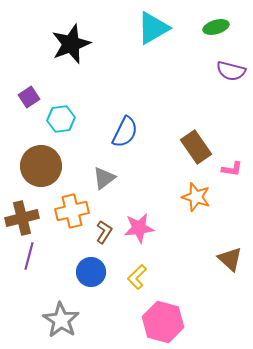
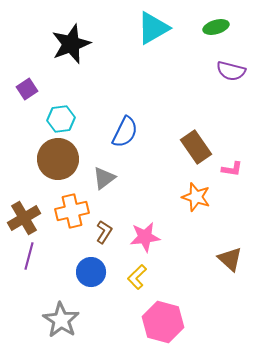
purple square: moved 2 px left, 8 px up
brown circle: moved 17 px right, 7 px up
brown cross: moved 2 px right; rotated 16 degrees counterclockwise
pink star: moved 6 px right, 9 px down
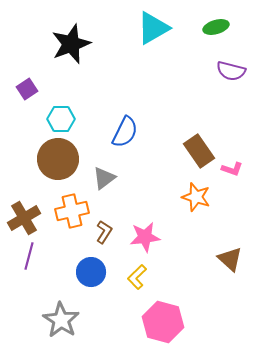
cyan hexagon: rotated 8 degrees clockwise
brown rectangle: moved 3 px right, 4 px down
pink L-shape: rotated 10 degrees clockwise
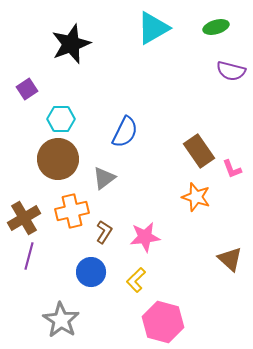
pink L-shape: rotated 50 degrees clockwise
yellow L-shape: moved 1 px left, 3 px down
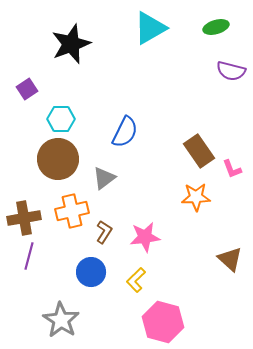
cyan triangle: moved 3 px left
orange star: rotated 20 degrees counterclockwise
brown cross: rotated 20 degrees clockwise
